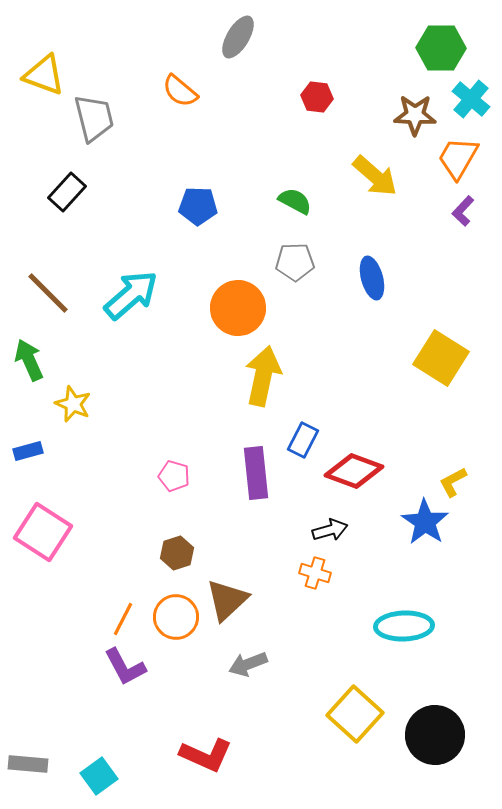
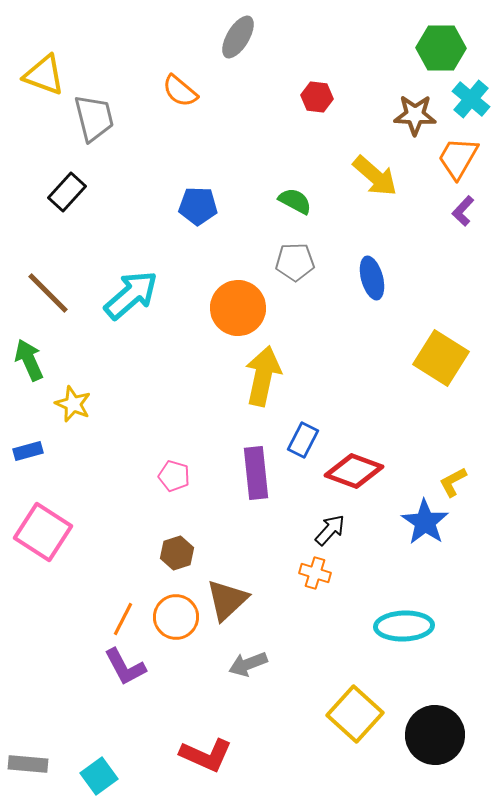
black arrow at (330, 530): rotated 32 degrees counterclockwise
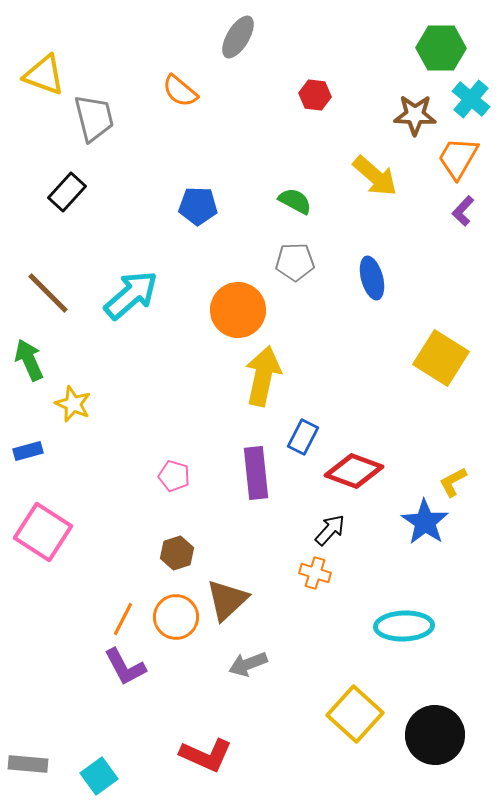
red hexagon at (317, 97): moved 2 px left, 2 px up
orange circle at (238, 308): moved 2 px down
blue rectangle at (303, 440): moved 3 px up
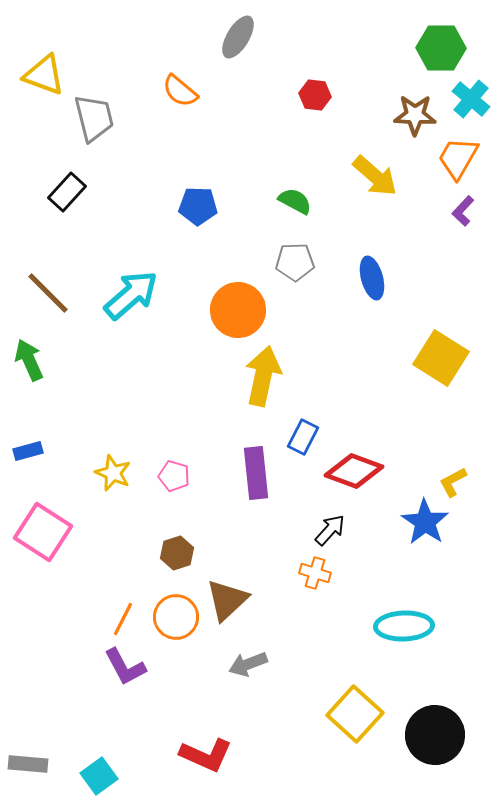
yellow star at (73, 404): moved 40 px right, 69 px down
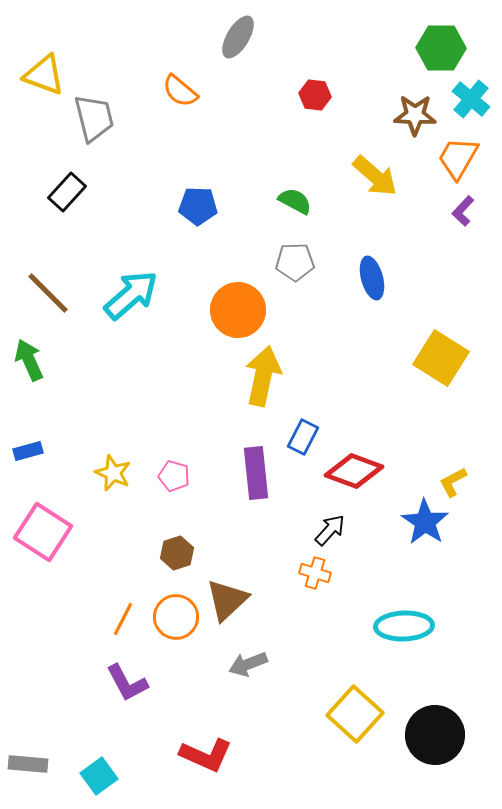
purple L-shape at (125, 667): moved 2 px right, 16 px down
